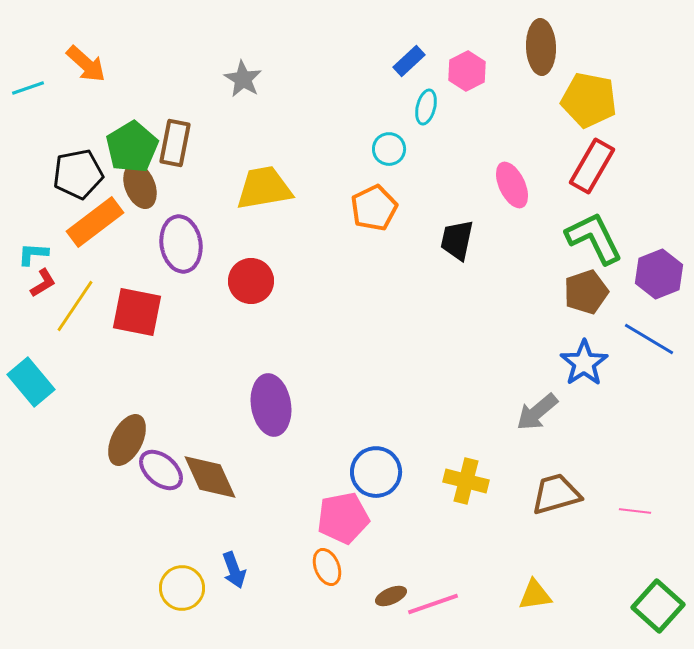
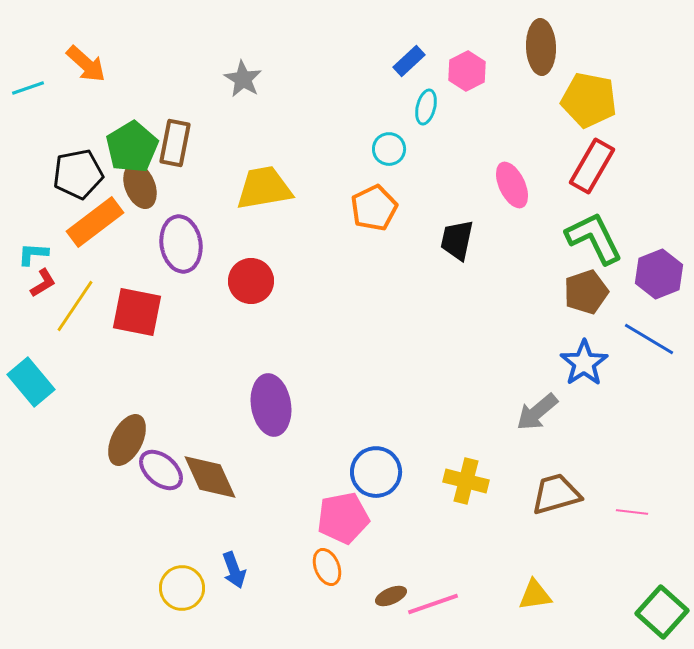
pink line at (635, 511): moved 3 px left, 1 px down
green square at (658, 606): moved 4 px right, 6 px down
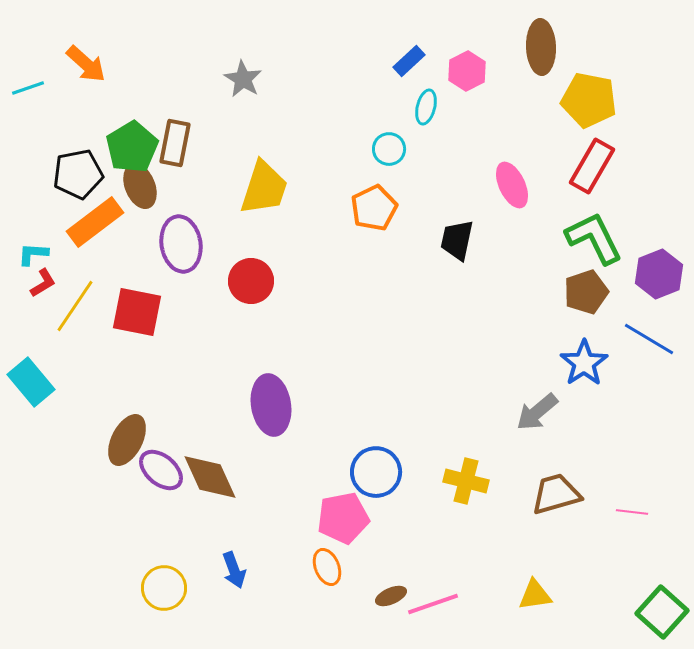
yellow trapezoid at (264, 188): rotated 118 degrees clockwise
yellow circle at (182, 588): moved 18 px left
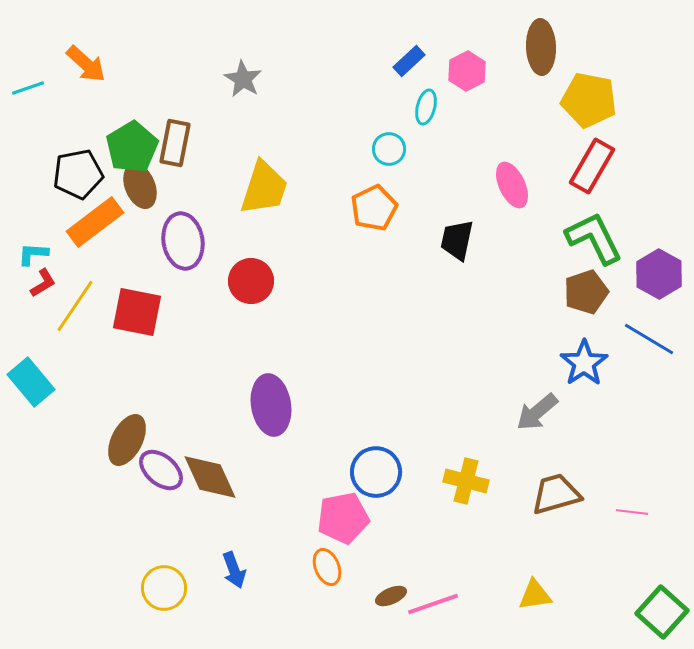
purple ellipse at (181, 244): moved 2 px right, 3 px up
purple hexagon at (659, 274): rotated 9 degrees counterclockwise
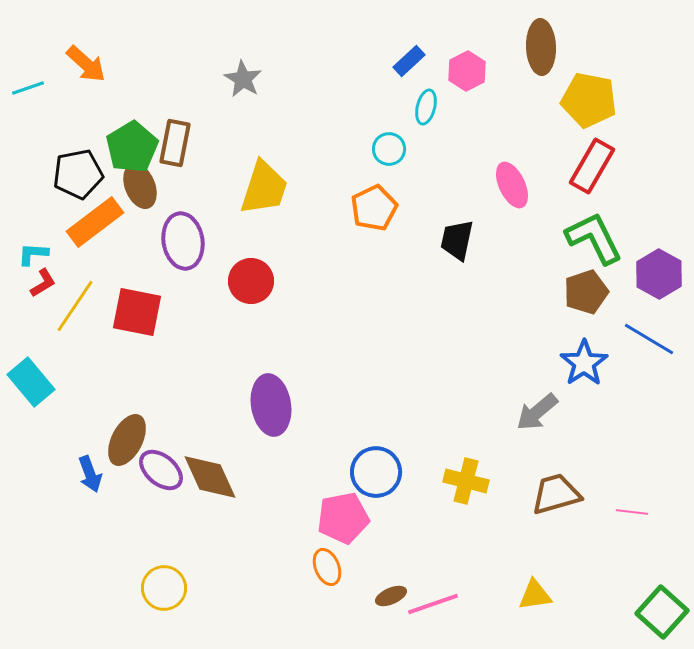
blue arrow at (234, 570): moved 144 px left, 96 px up
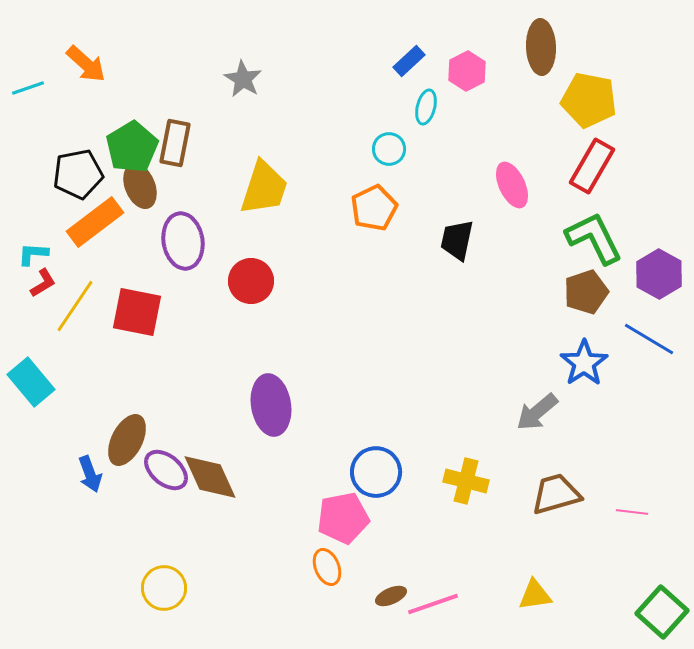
purple ellipse at (161, 470): moved 5 px right
